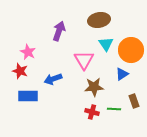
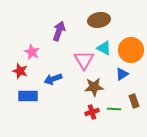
cyan triangle: moved 2 px left, 4 px down; rotated 28 degrees counterclockwise
pink star: moved 4 px right
red cross: rotated 32 degrees counterclockwise
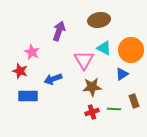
brown star: moved 2 px left
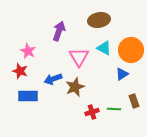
pink star: moved 4 px left, 1 px up
pink triangle: moved 5 px left, 3 px up
brown star: moved 17 px left; rotated 18 degrees counterclockwise
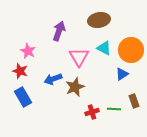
blue rectangle: moved 5 px left, 1 px down; rotated 60 degrees clockwise
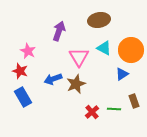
brown star: moved 1 px right, 3 px up
red cross: rotated 24 degrees counterclockwise
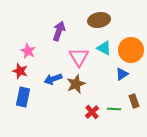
blue rectangle: rotated 42 degrees clockwise
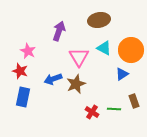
red cross: rotated 16 degrees counterclockwise
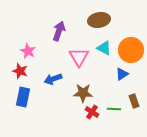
brown star: moved 7 px right, 9 px down; rotated 24 degrees clockwise
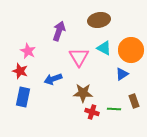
red cross: rotated 16 degrees counterclockwise
